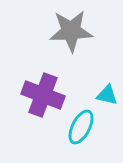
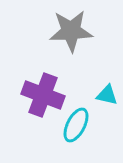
cyan ellipse: moved 5 px left, 2 px up
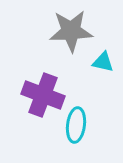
cyan triangle: moved 4 px left, 33 px up
cyan ellipse: rotated 20 degrees counterclockwise
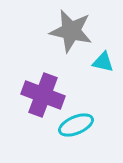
gray star: rotated 15 degrees clockwise
cyan ellipse: rotated 60 degrees clockwise
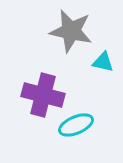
purple cross: rotated 6 degrees counterclockwise
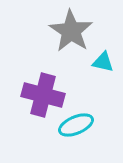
gray star: rotated 21 degrees clockwise
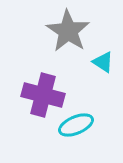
gray star: moved 3 px left
cyan triangle: rotated 20 degrees clockwise
